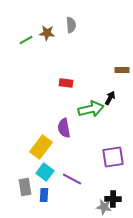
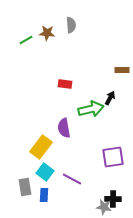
red rectangle: moved 1 px left, 1 px down
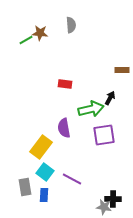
brown star: moved 7 px left
purple square: moved 9 px left, 22 px up
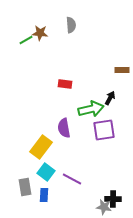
purple square: moved 5 px up
cyan square: moved 1 px right
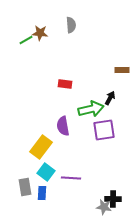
purple semicircle: moved 1 px left, 2 px up
purple line: moved 1 px left, 1 px up; rotated 24 degrees counterclockwise
blue rectangle: moved 2 px left, 2 px up
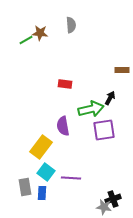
black cross: rotated 21 degrees counterclockwise
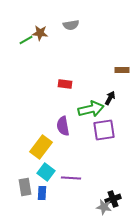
gray semicircle: rotated 84 degrees clockwise
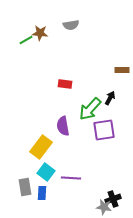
green arrow: moved 1 px left; rotated 145 degrees clockwise
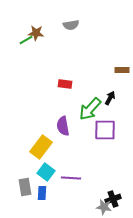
brown star: moved 4 px left
purple square: moved 1 px right; rotated 10 degrees clockwise
